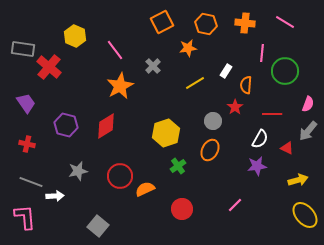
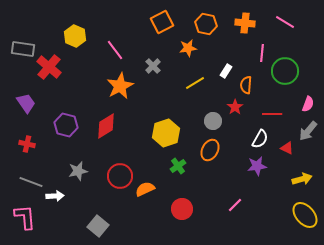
yellow arrow at (298, 180): moved 4 px right, 1 px up
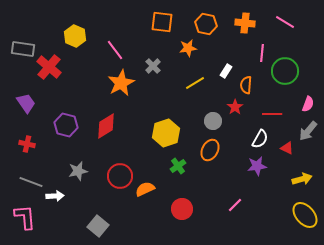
orange square at (162, 22): rotated 35 degrees clockwise
orange star at (120, 86): moved 1 px right, 3 px up
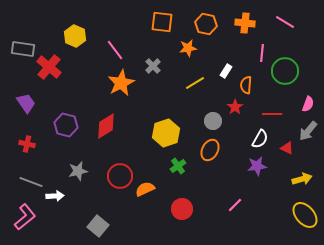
pink L-shape at (25, 217): rotated 56 degrees clockwise
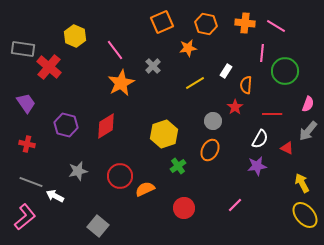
orange square at (162, 22): rotated 30 degrees counterclockwise
pink line at (285, 22): moved 9 px left, 4 px down
yellow hexagon at (166, 133): moved 2 px left, 1 px down
yellow arrow at (302, 179): moved 4 px down; rotated 102 degrees counterclockwise
white arrow at (55, 196): rotated 150 degrees counterclockwise
red circle at (182, 209): moved 2 px right, 1 px up
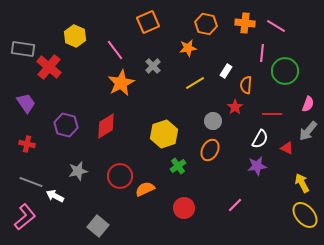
orange square at (162, 22): moved 14 px left
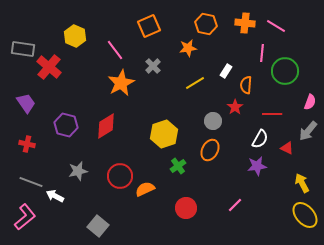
orange square at (148, 22): moved 1 px right, 4 px down
pink semicircle at (308, 104): moved 2 px right, 2 px up
red circle at (184, 208): moved 2 px right
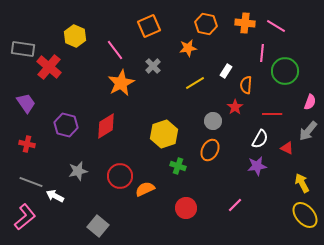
green cross at (178, 166): rotated 35 degrees counterclockwise
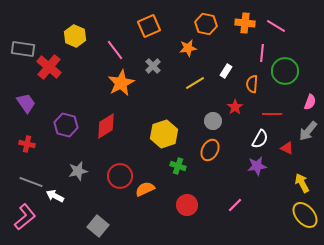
orange semicircle at (246, 85): moved 6 px right, 1 px up
red circle at (186, 208): moved 1 px right, 3 px up
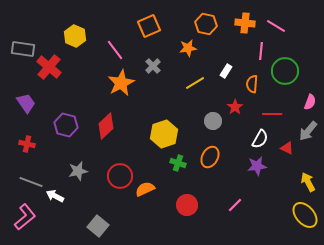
pink line at (262, 53): moved 1 px left, 2 px up
red diamond at (106, 126): rotated 12 degrees counterclockwise
orange ellipse at (210, 150): moved 7 px down
green cross at (178, 166): moved 3 px up
yellow arrow at (302, 183): moved 6 px right, 1 px up
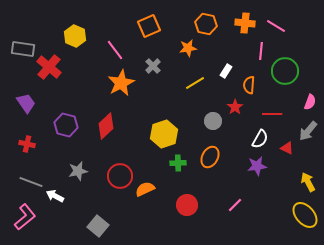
orange semicircle at (252, 84): moved 3 px left, 1 px down
green cross at (178, 163): rotated 21 degrees counterclockwise
